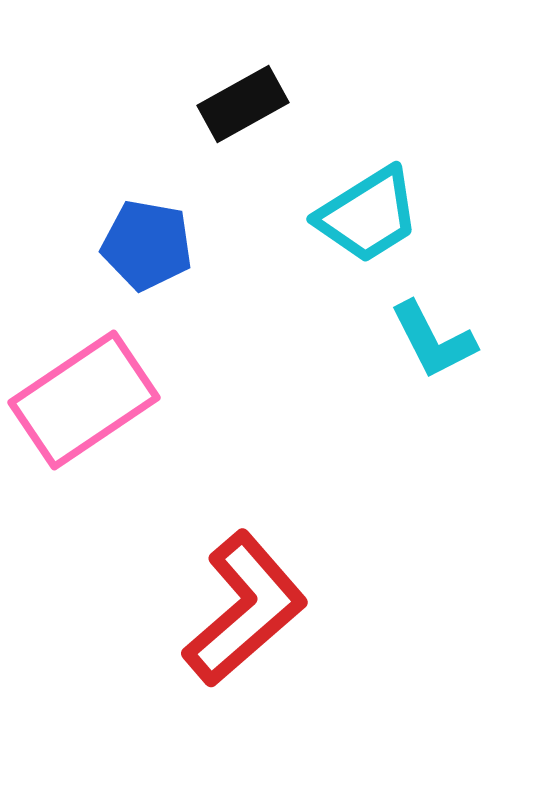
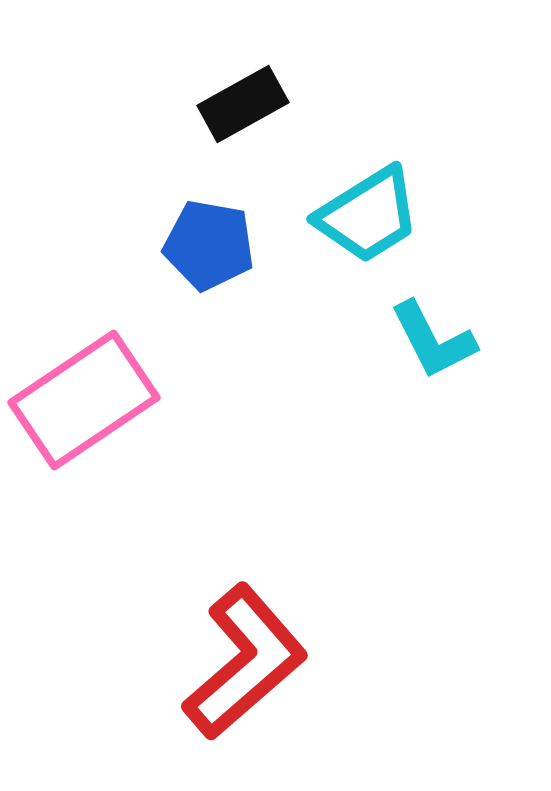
blue pentagon: moved 62 px right
red L-shape: moved 53 px down
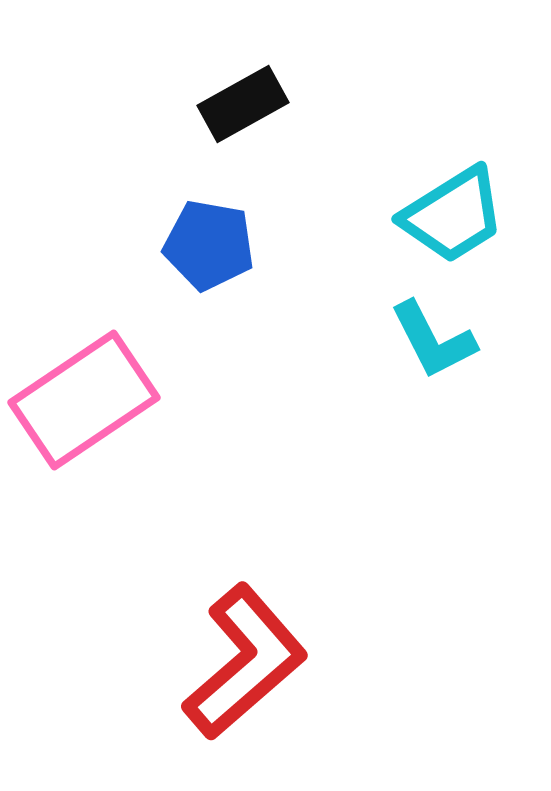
cyan trapezoid: moved 85 px right
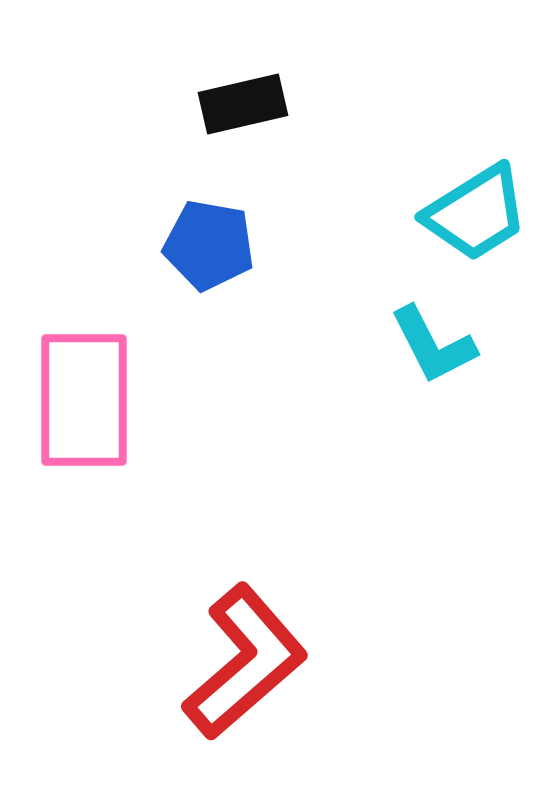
black rectangle: rotated 16 degrees clockwise
cyan trapezoid: moved 23 px right, 2 px up
cyan L-shape: moved 5 px down
pink rectangle: rotated 56 degrees counterclockwise
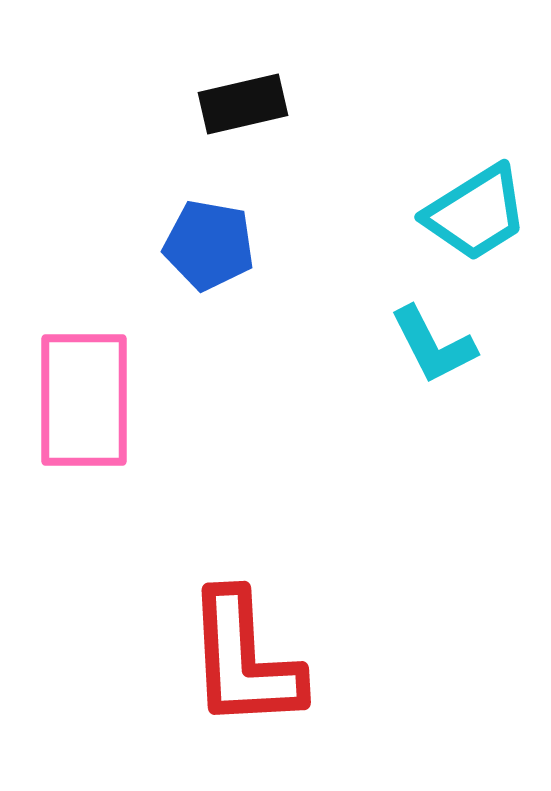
red L-shape: moved 1 px left, 2 px up; rotated 128 degrees clockwise
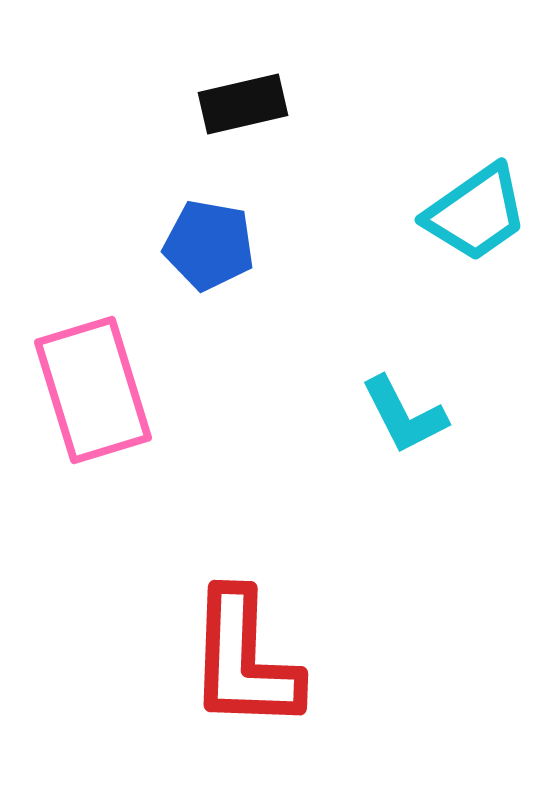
cyan trapezoid: rotated 3 degrees counterclockwise
cyan L-shape: moved 29 px left, 70 px down
pink rectangle: moved 9 px right, 10 px up; rotated 17 degrees counterclockwise
red L-shape: rotated 5 degrees clockwise
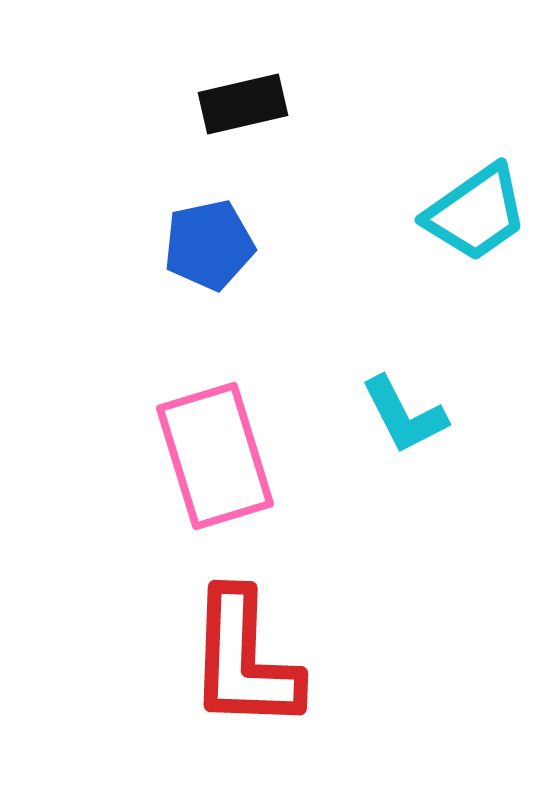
blue pentagon: rotated 22 degrees counterclockwise
pink rectangle: moved 122 px right, 66 px down
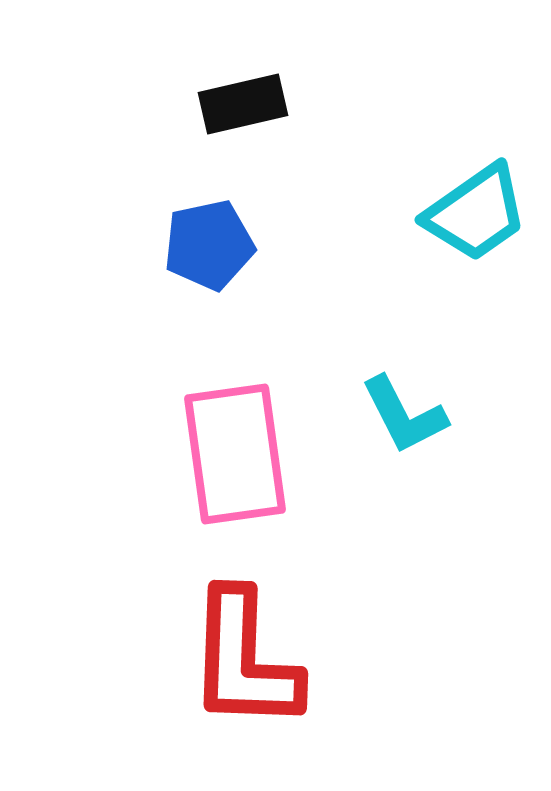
pink rectangle: moved 20 px right, 2 px up; rotated 9 degrees clockwise
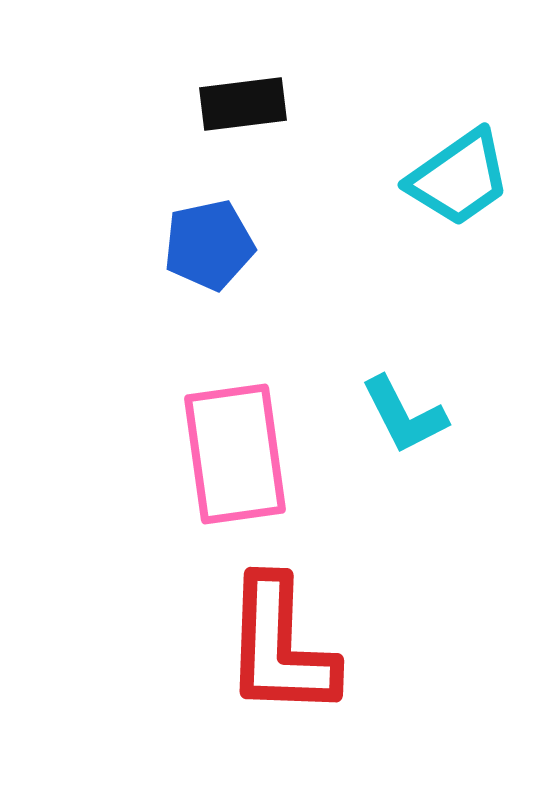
black rectangle: rotated 6 degrees clockwise
cyan trapezoid: moved 17 px left, 35 px up
red L-shape: moved 36 px right, 13 px up
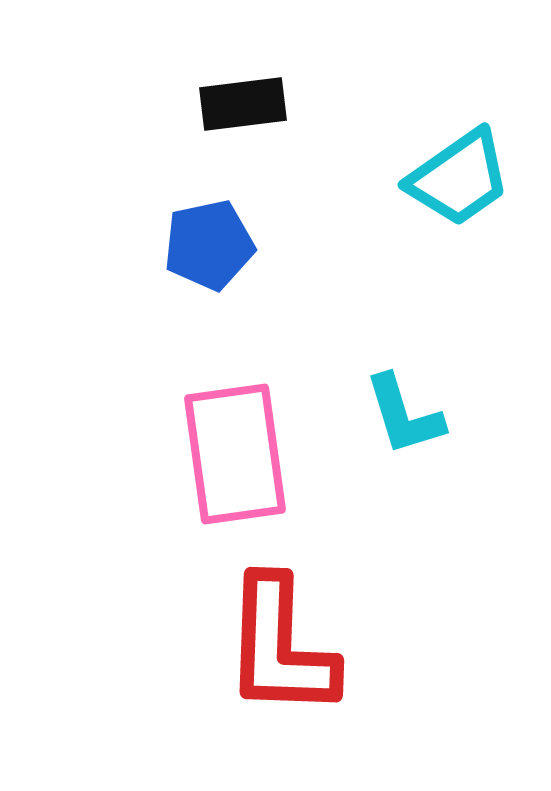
cyan L-shape: rotated 10 degrees clockwise
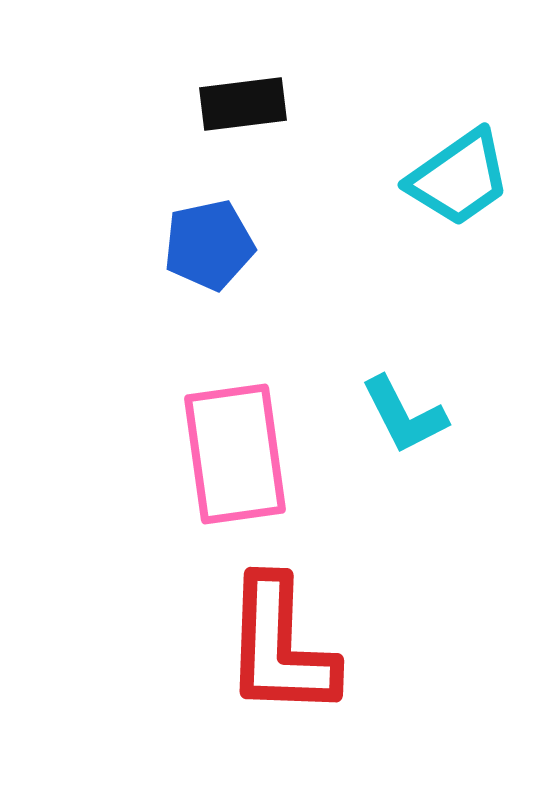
cyan L-shape: rotated 10 degrees counterclockwise
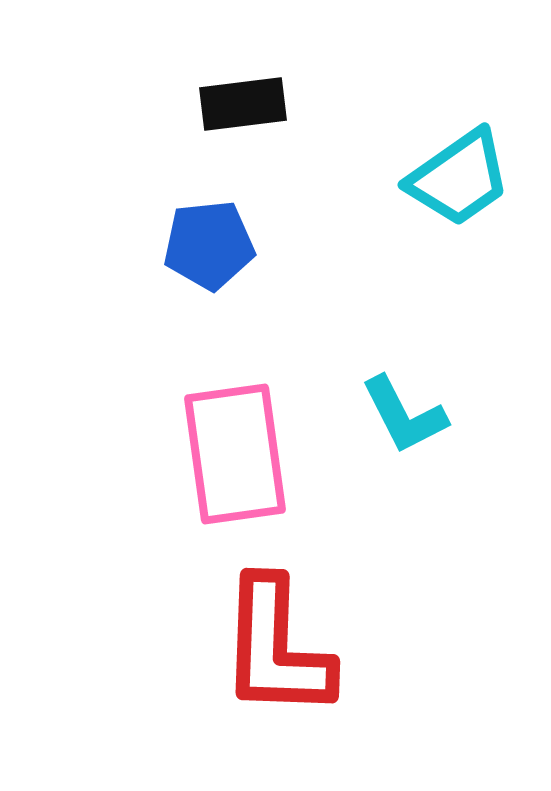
blue pentagon: rotated 6 degrees clockwise
red L-shape: moved 4 px left, 1 px down
